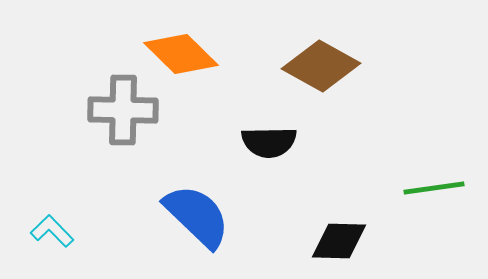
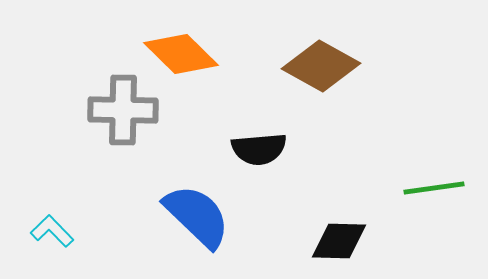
black semicircle: moved 10 px left, 7 px down; rotated 4 degrees counterclockwise
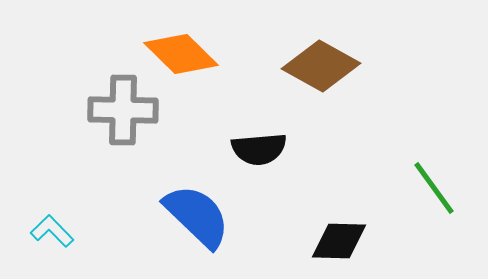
green line: rotated 62 degrees clockwise
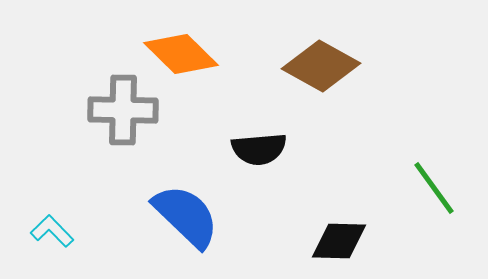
blue semicircle: moved 11 px left
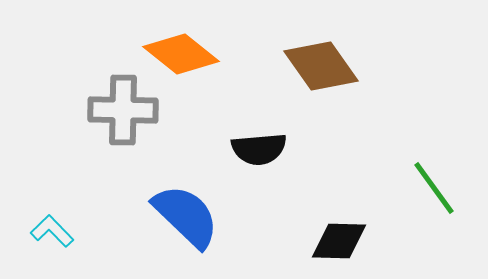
orange diamond: rotated 6 degrees counterclockwise
brown diamond: rotated 26 degrees clockwise
